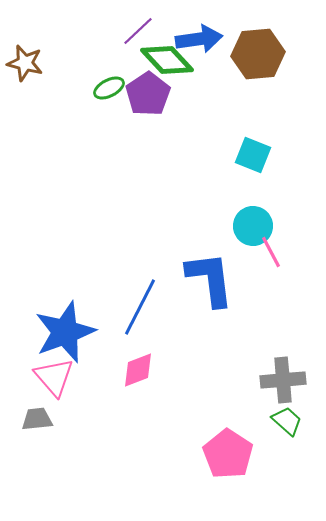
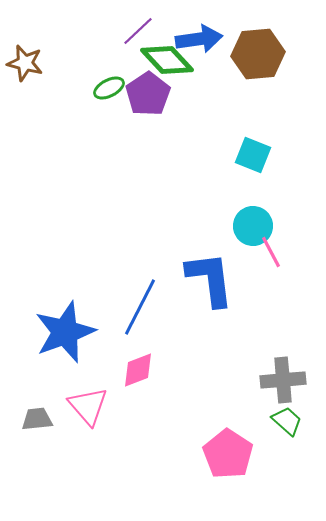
pink triangle: moved 34 px right, 29 px down
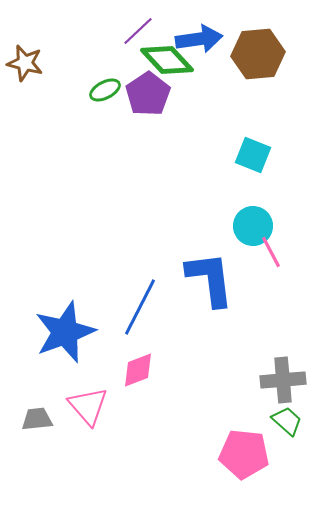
green ellipse: moved 4 px left, 2 px down
pink pentagon: moved 16 px right; rotated 27 degrees counterclockwise
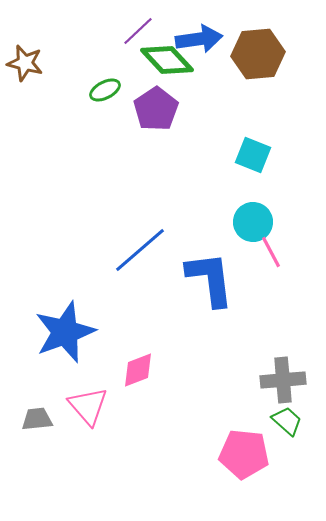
purple pentagon: moved 8 px right, 15 px down
cyan circle: moved 4 px up
blue line: moved 57 px up; rotated 22 degrees clockwise
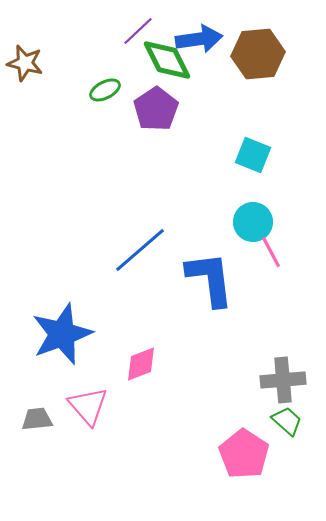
green diamond: rotated 16 degrees clockwise
blue star: moved 3 px left, 2 px down
pink diamond: moved 3 px right, 6 px up
pink pentagon: rotated 27 degrees clockwise
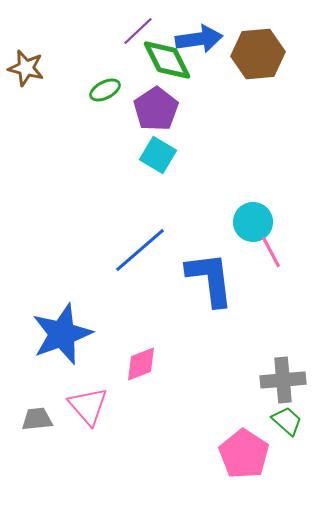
brown star: moved 1 px right, 5 px down
cyan square: moved 95 px left; rotated 9 degrees clockwise
